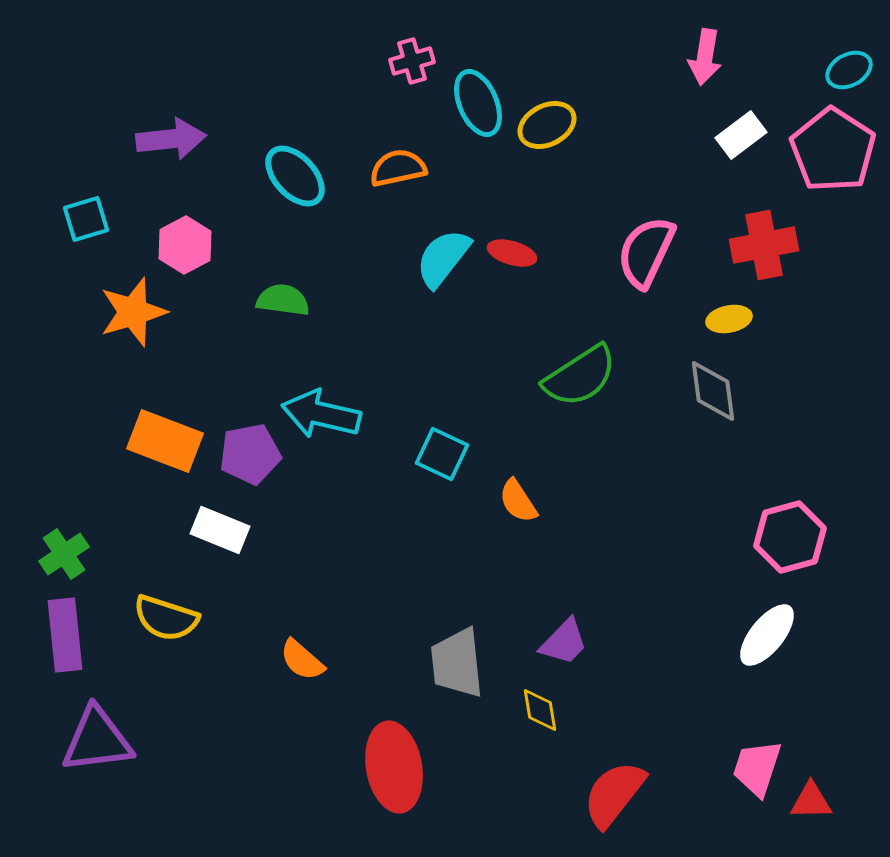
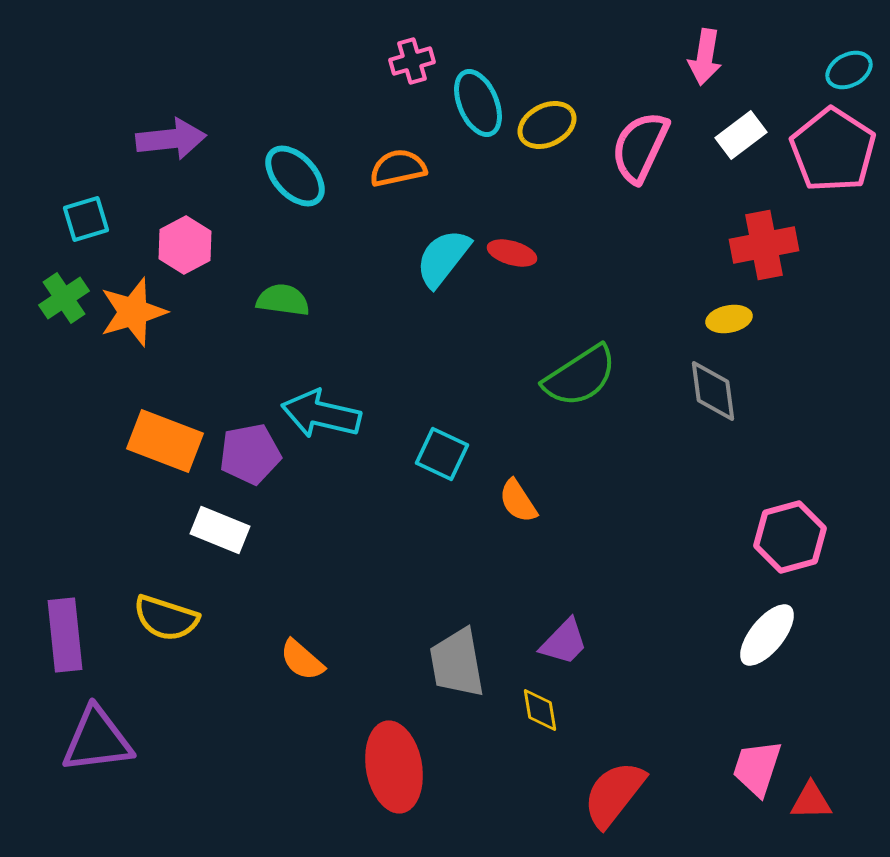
pink semicircle at (646, 252): moved 6 px left, 105 px up
green cross at (64, 554): moved 256 px up
gray trapezoid at (457, 663): rotated 4 degrees counterclockwise
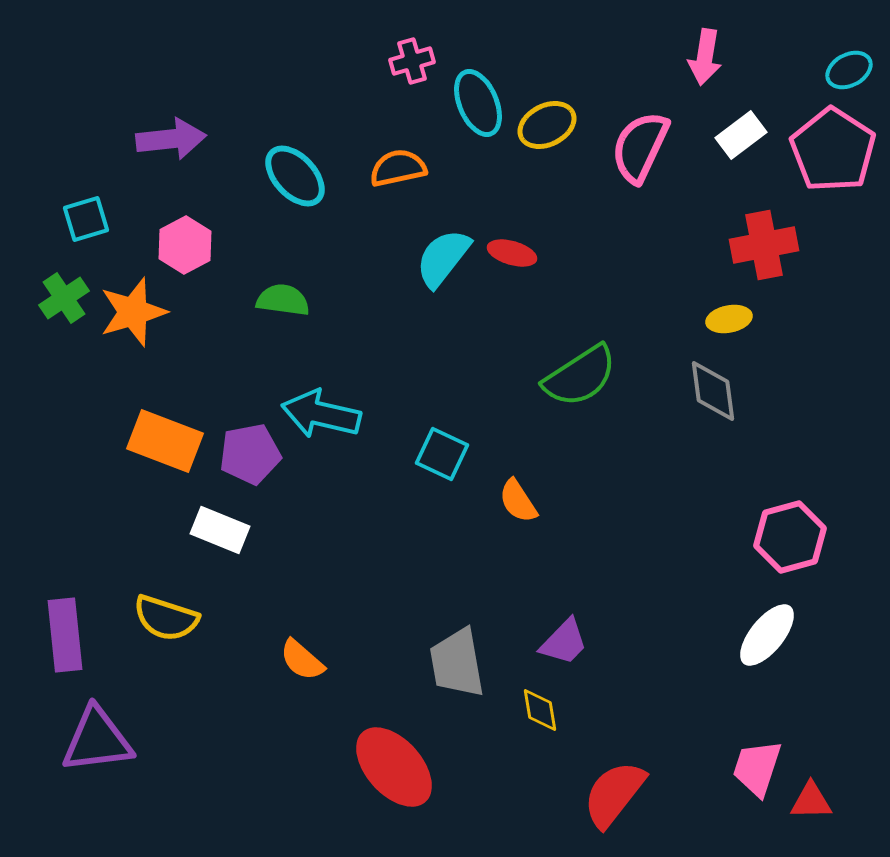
red ellipse at (394, 767): rotated 32 degrees counterclockwise
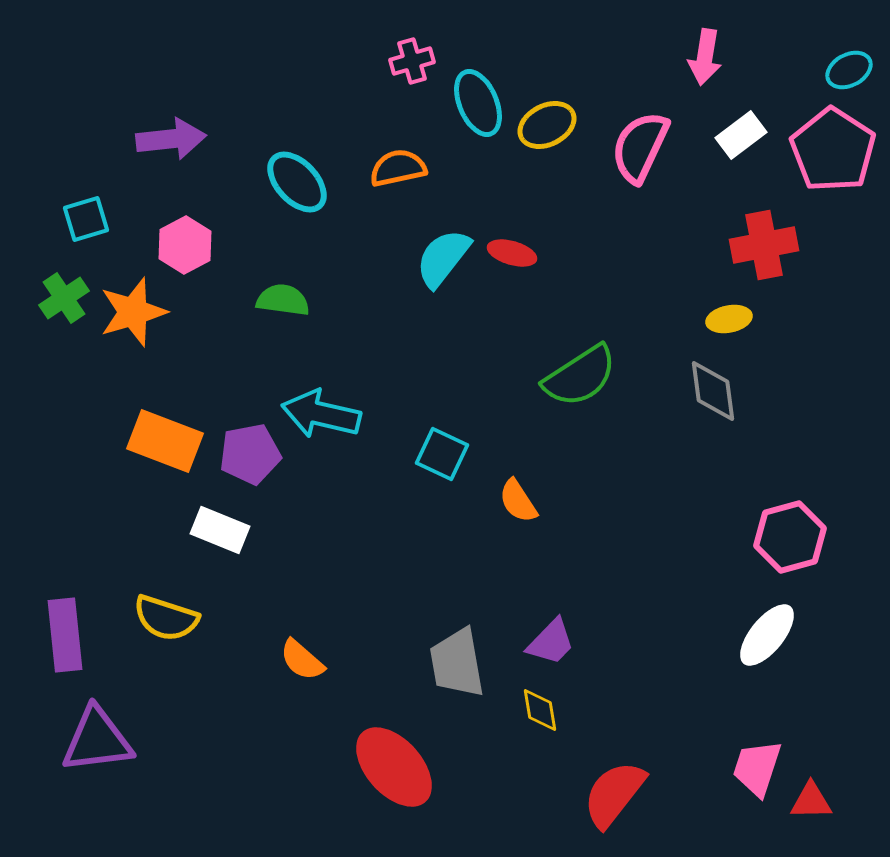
cyan ellipse at (295, 176): moved 2 px right, 6 px down
purple trapezoid at (564, 642): moved 13 px left
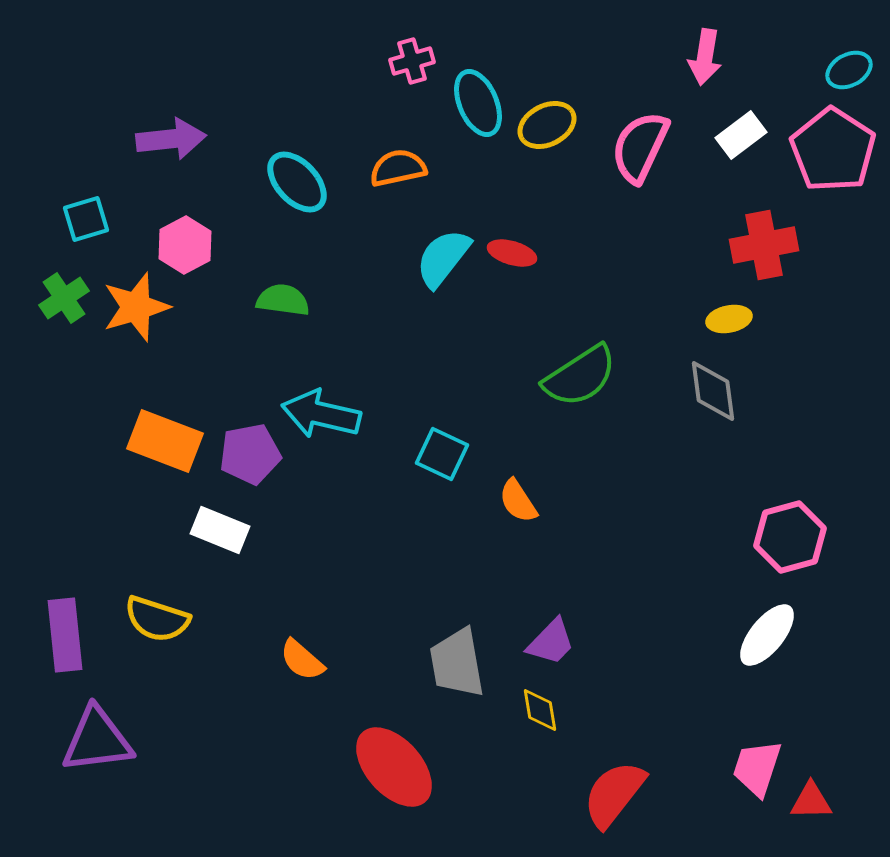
orange star at (133, 312): moved 3 px right, 5 px up
yellow semicircle at (166, 618): moved 9 px left, 1 px down
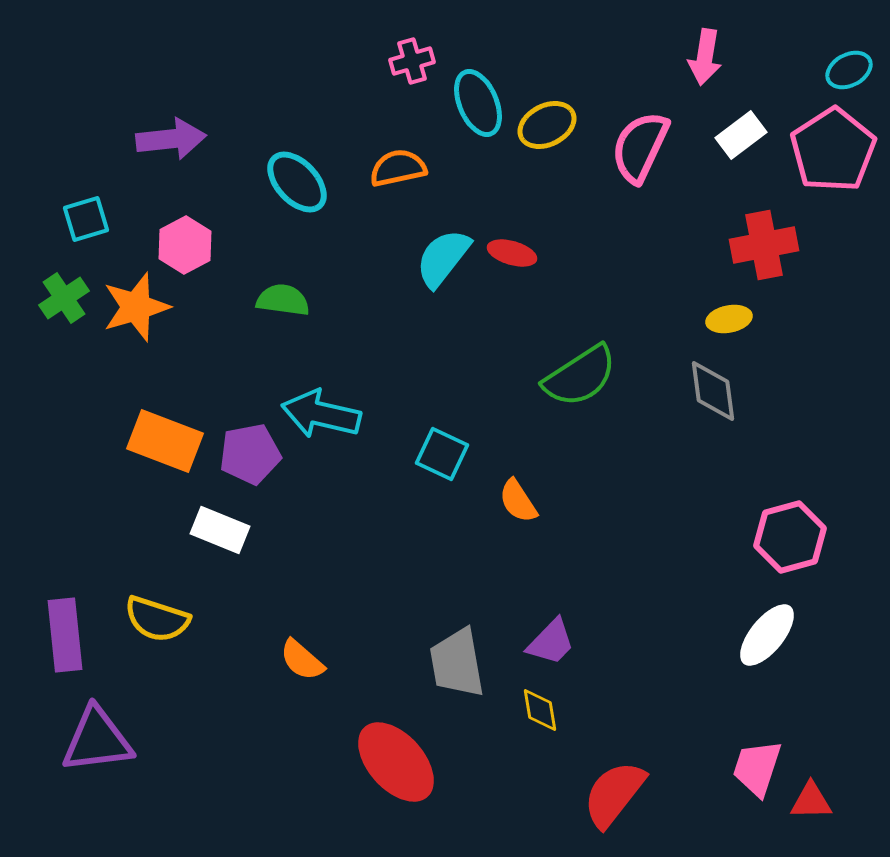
pink pentagon at (833, 150): rotated 6 degrees clockwise
red ellipse at (394, 767): moved 2 px right, 5 px up
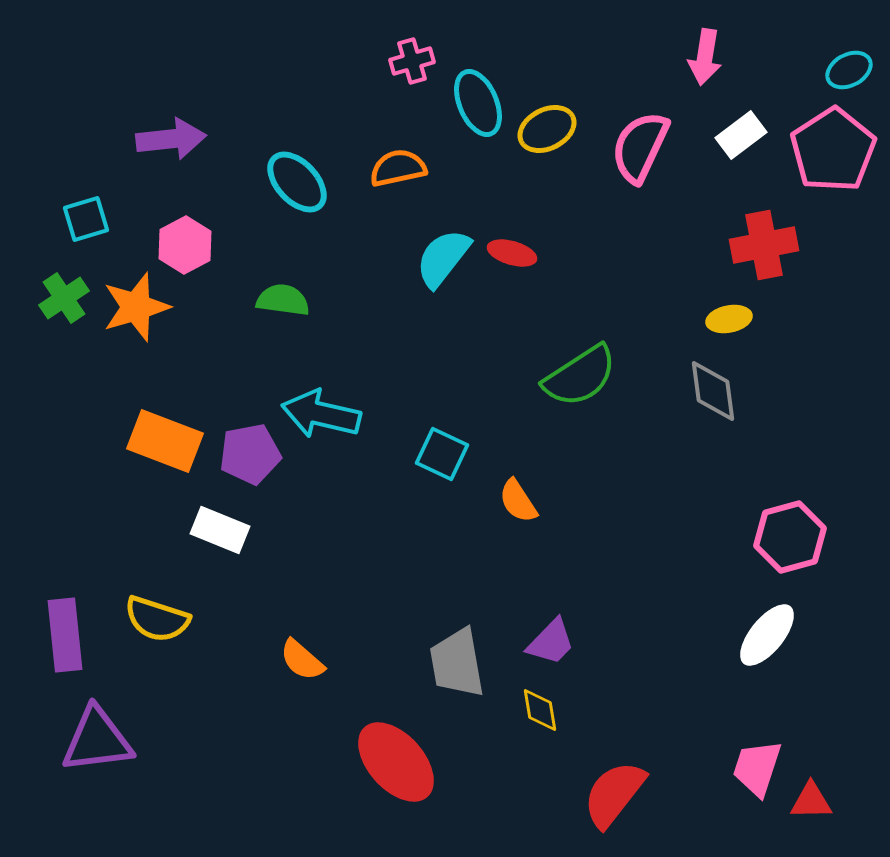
yellow ellipse at (547, 125): moved 4 px down
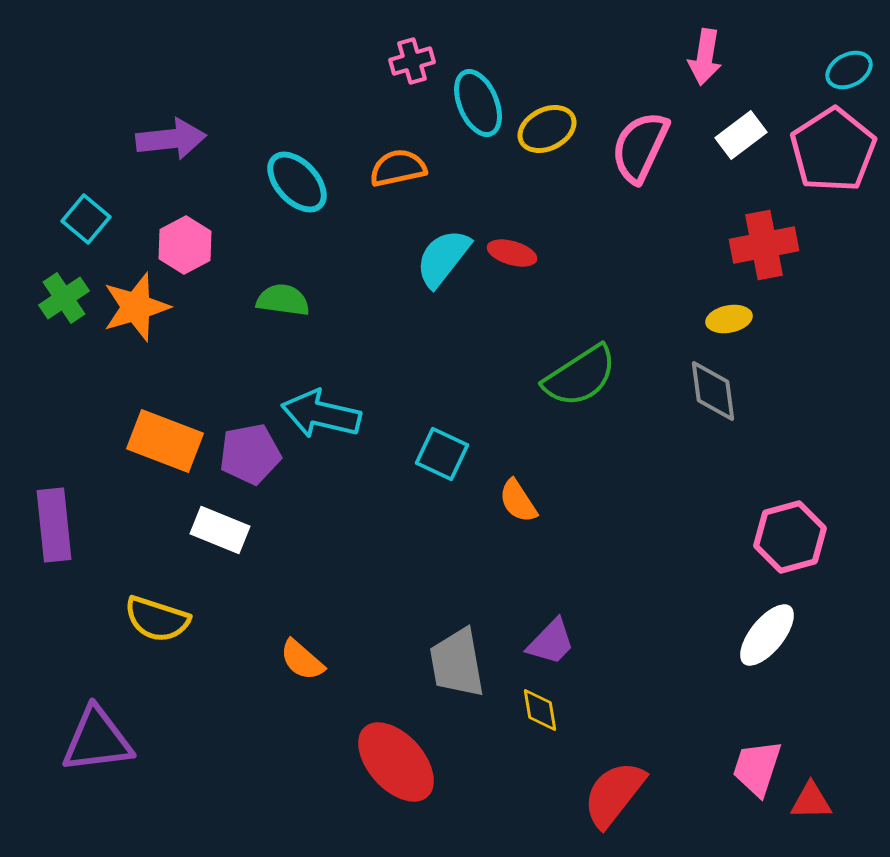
cyan square at (86, 219): rotated 33 degrees counterclockwise
purple rectangle at (65, 635): moved 11 px left, 110 px up
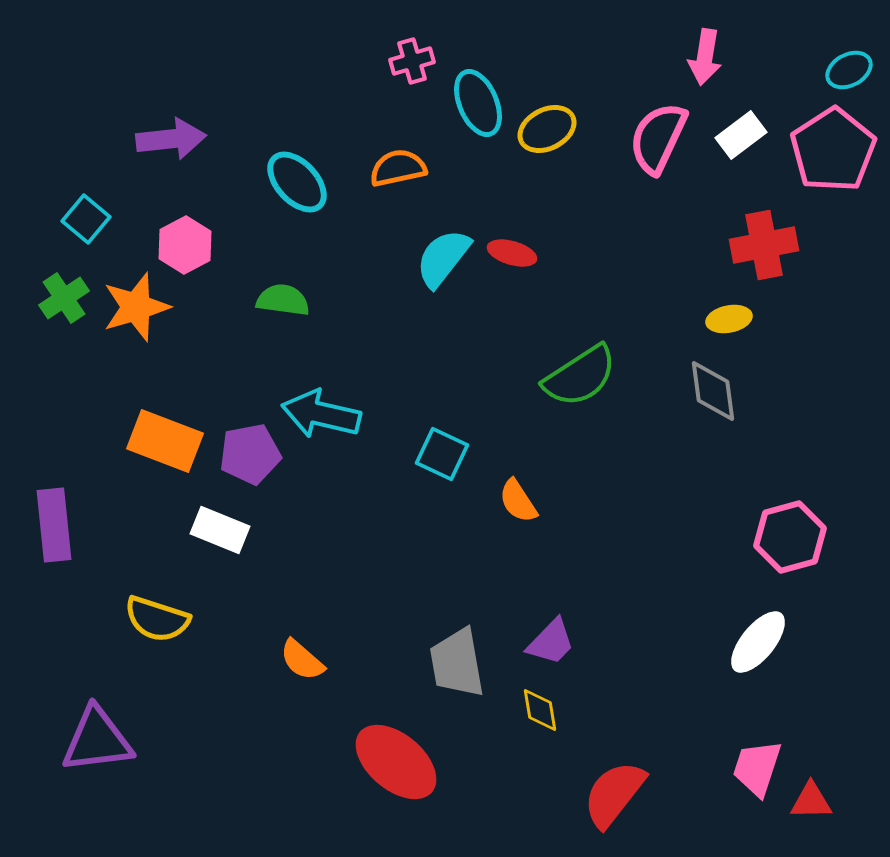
pink semicircle at (640, 147): moved 18 px right, 9 px up
white ellipse at (767, 635): moved 9 px left, 7 px down
red ellipse at (396, 762): rotated 8 degrees counterclockwise
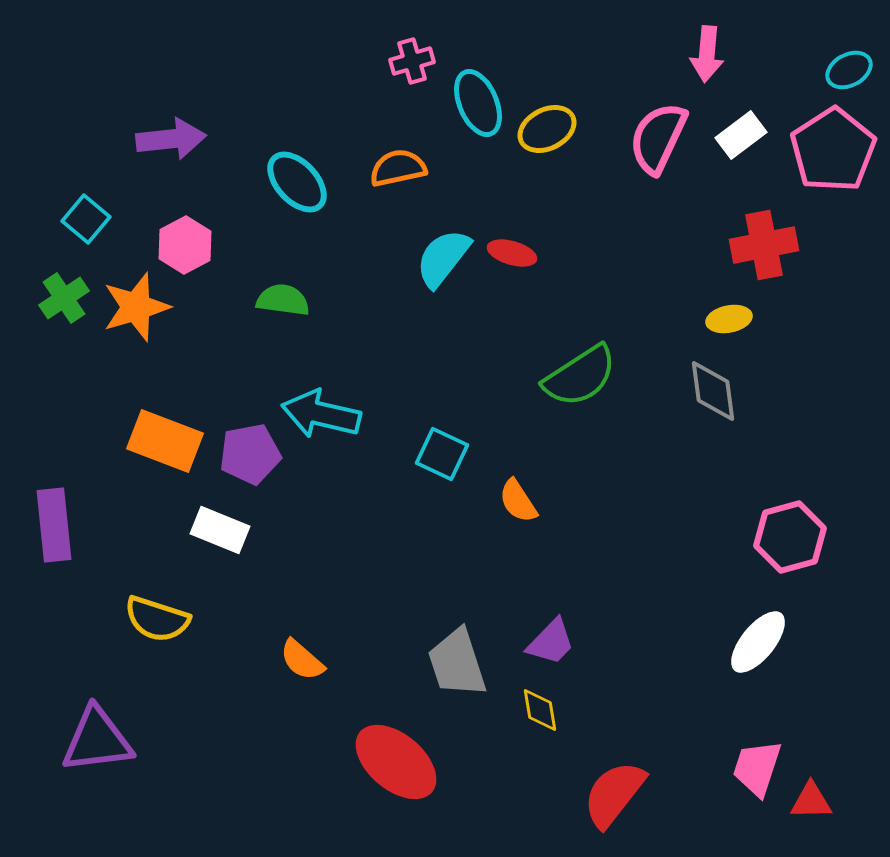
pink arrow at (705, 57): moved 2 px right, 3 px up; rotated 4 degrees counterclockwise
gray trapezoid at (457, 663): rotated 8 degrees counterclockwise
